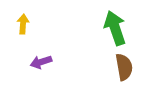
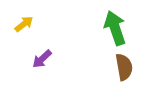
yellow arrow: moved 1 px right; rotated 48 degrees clockwise
purple arrow: moved 1 px right, 3 px up; rotated 25 degrees counterclockwise
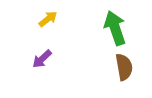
yellow arrow: moved 24 px right, 5 px up
